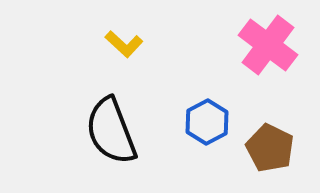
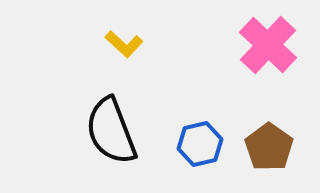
pink cross: rotated 6 degrees clockwise
blue hexagon: moved 7 px left, 22 px down; rotated 15 degrees clockwise
brown pentagon: moved 1 px left, 1 px up; rotated 9 degrees clockwise
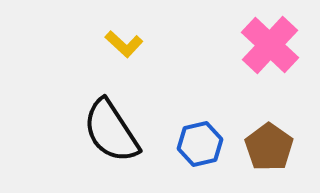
pink cross: moved 2 px right
black semicircle: rotated 12 degrees counterclockwise
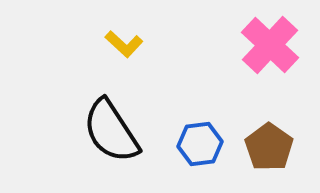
blue hexagon: rotated 6 degrees clockwise
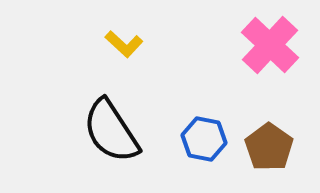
blue hexagon: moved 4 px right, 5 px up; rotated 18 degrees clockwise
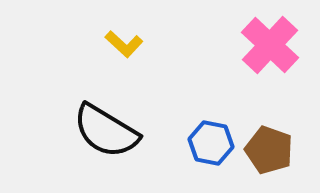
black semicircle: moved 5 px left; rotated 26 degrees counterclockwise
blue hexagon: moved 7 px right, 4 px down
brown pentagon: moved 3 px down; rotated 15 degrees counterclockwise
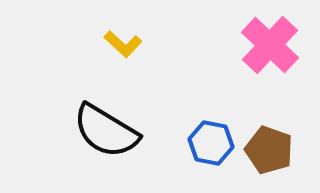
yellow L-shape: moved 1 px left
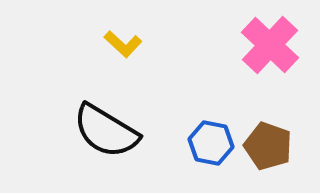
brown pentagon: moved 1 px left, 4 px up
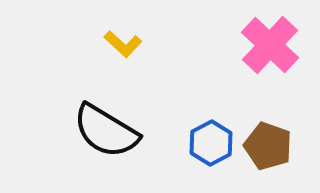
blue hexagon: rotated 21 degrees clockwise
